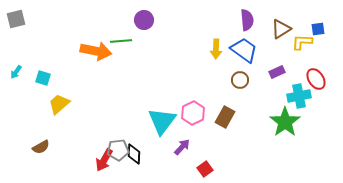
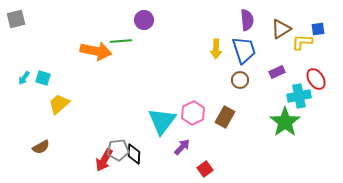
blue trapezoid: rotated 36 degrees clockwise
cyan arrow: moved 8 px right, 6 px down
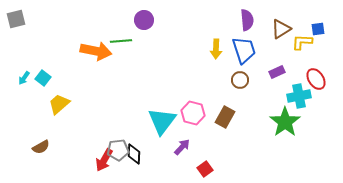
cyan square: rotated 21 degrees clockwise
pink hexagon: rotated 20 degrees counterclockwise
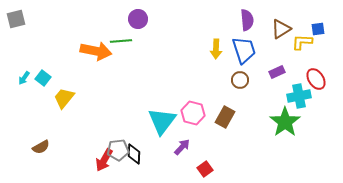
purple circle: moved 6 px left, 1 px up
yellow trapezoid: moved 5 px right, 6 px up; rotated 10 degrees counterclockwise
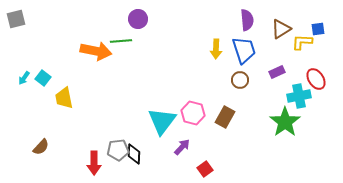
yellow trapezoid: rotated 50 degrees counterclockwise
brown semicircle: rotated 18 degrees counterclockwise
red arrow: moved 10 px left, 3 px down; rotated 30 degrees counterclockwise
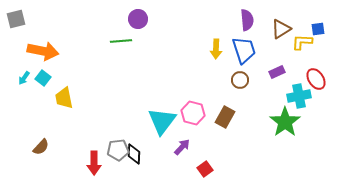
orange arrow: moved 53 px left
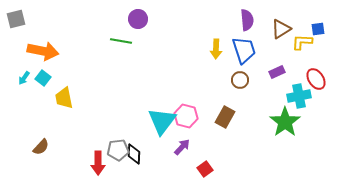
green line: rotated 15 degrees clockwise
pink hexagon: moved 7 px left, 3 px down
red arrow: moved 4 px right
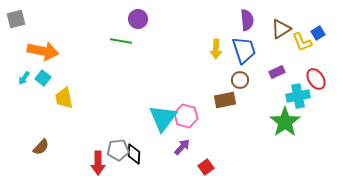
blue square: moved 4 px down; rotated 24 degrees counterclockwise
yellow L-shape: rotated 115 degrees counterclockwise
cyan cross: moved 1 px left
brown rectangle: moved 17 px up; rotated 50 degrees clockwise
cyan triangle: moved 1 px right, 3 px up
red square: moved 1 px right, 2 px up
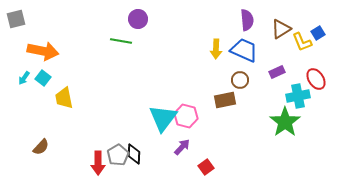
blue trapezoid: rotated 48 degrees counterclockwise
gray pentagon: moved 5 px down; rotated 25 degrees counterclockwise
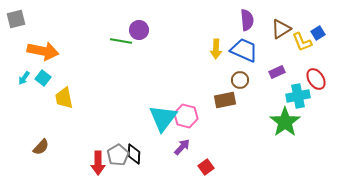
purple circle: moved 1 px right, 11 px down
